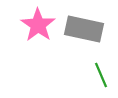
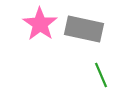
pink star: moved 2 px right, 1 px up
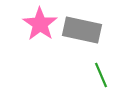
gray rectangle: moved 2 px left, 1 px down
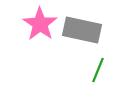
green line: moved 3 px left, 5 px up; rotated 45 degrees clockwise
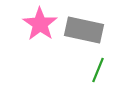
gray rectangle: moved 2 px right
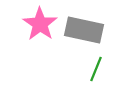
green line: moved 2 px left, 1 px up
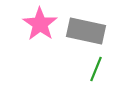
gray rectangle: moved 2 px right, 1 px down
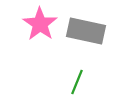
green line: moved 19 px left, 13 px down
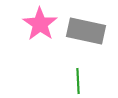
green line: moved 1 px right, 1 px up; rotated 25 degrees counterclockwise
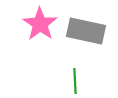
green line: moved 3 px left
